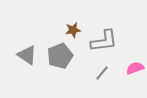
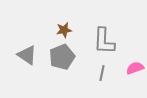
brown star: moved 9 px left
gray L-shape: rotated 100 degrees clockwise
gray pentagon: moved 2 px right, 1 px down
gray line: rotated 28 degrees counterclockwise
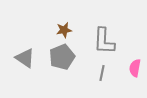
gray triangle: moved 2 px left, 3 px down
pink semicircle: rotated 60 degrees counterclockwise
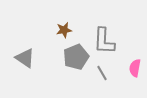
gray pentagon: moved 14 px right
gray line: rotated 42 degrees counterclockwise
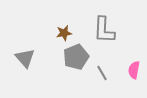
brown star: moved 3 px down
gray L-shape: moved 11 px up
gray triangle: rotated 15 degrees clockwise
pink semicircle: moved 1 px left, 2 px down
